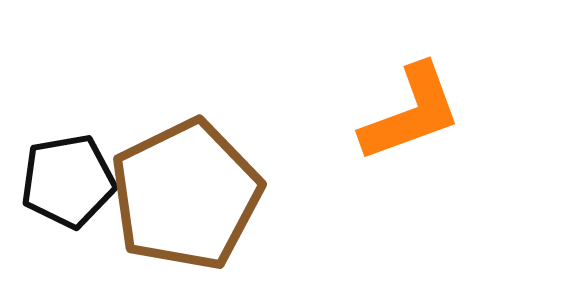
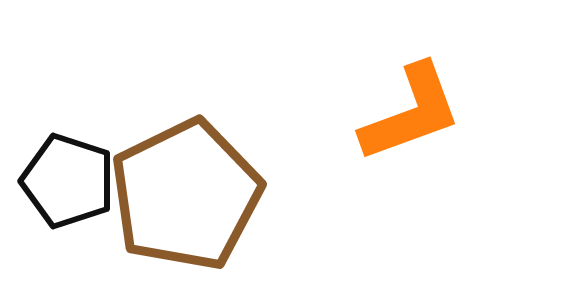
black pentagon: rotated 28 degrees clockwise
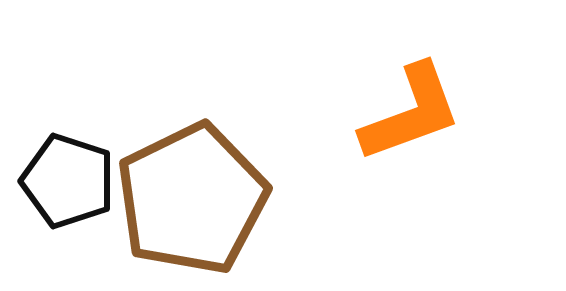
brown pentagon: moved 6 px right, 4 px down
